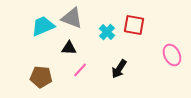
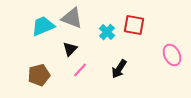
black triangle: moved 1 px right, 1 px down; rotated 49 degrees counterclockwise
brown pentagon: moved 2 px left, 2 px up; rotated 20 degrees counterclockwise
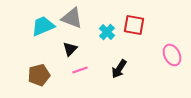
pink line: rotated 28 degrees clockwise
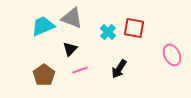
red square: moved 3 px down
cyan cross: moved 1 px right
brown pentagon: moved 5 px right; rotated 20 degrees counterclockwise
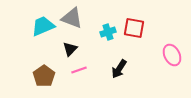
cyan cross: rotated 28 degrees clockwise
pink line: moved 1 px left
brown pentagon: moved 1 px down
